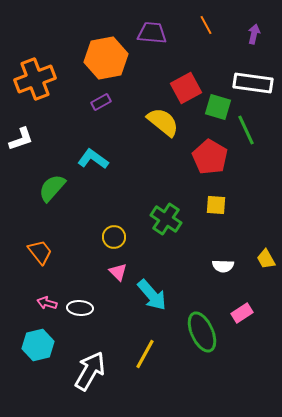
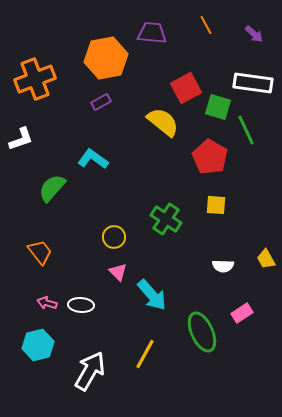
purple arrow: rotated 120 degrees clockwise
white ellipse: moved 1 px right, 3 px up
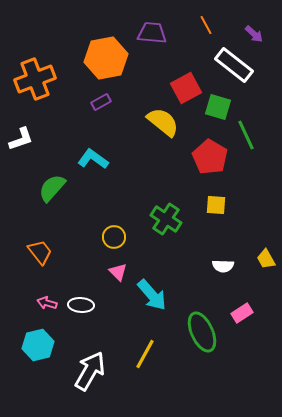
white rectangle: moved 19 px left, 18 px up; rotated 30 degrees clockwise
green line: moved 5 px down
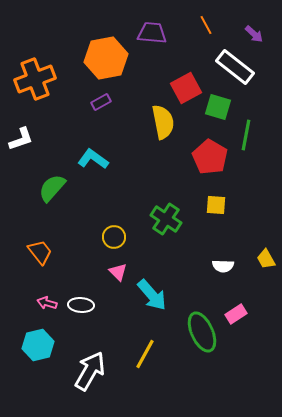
white rectangle: moved 1 px right, 2 px down
yellow semicircle: rotated 40 degrees clockwise
green line: rotated 36 degrees clockwise
pink rectangle: moved 6 px left, 1 px down
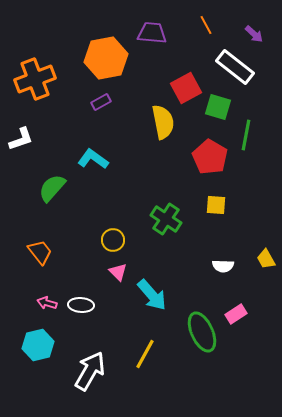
yellow circle: moved 1 px left, 3 px down
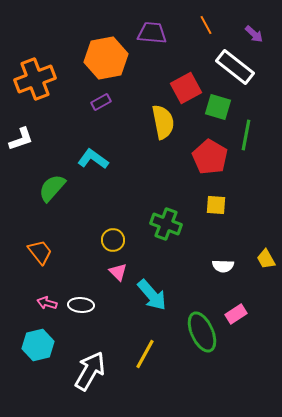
green cross: moved 5 px down; rotated 12 degrees counterclockwise
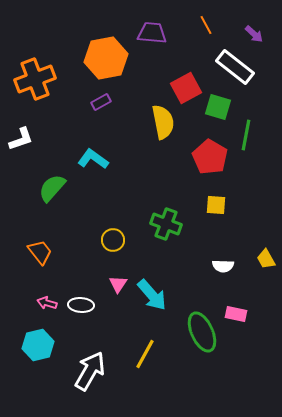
pink triangle: moved 12 px down; rotated 18 degrees clockwise
pink rectangle: rotated 45 degrees clockwise
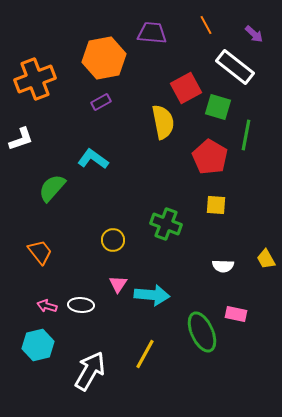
orange hexagon: moved 2 px left
cyan arrow: rotated 44 degrees counterclockwise
pink arrow: moved 3 px down
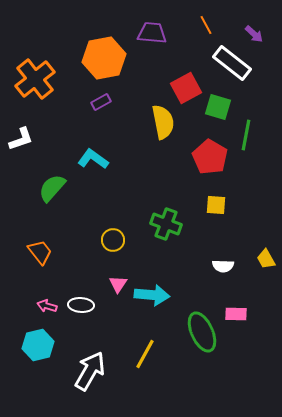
white rectangle: moved 3 px left, 4 px up
orange cross: rotated 18 degrees counterclockwise
pink rectangle: rotated 10 degrees counterclockwise
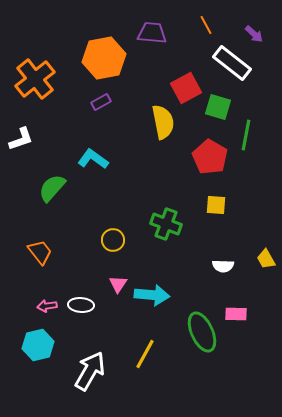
pink arrow: rotated 24 degrees counterclockwise
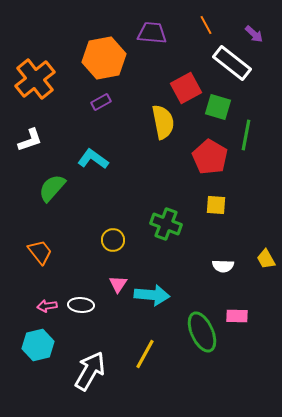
white L-shape: moved 9 px right, 1 px down
pink rectangle: moved 1 px right, 2 px down
